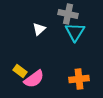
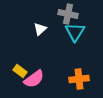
white triangle: moved 1 px right
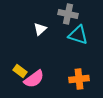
cyan triangle: moved 3 px right, 3 px down; rotated 45 degrees counterclockwise
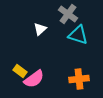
gray cross: rotated 24 degrees clockwise
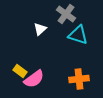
gray cross: moved 2 px left
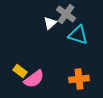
white triangle: moved 10 px right, 6 px up
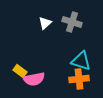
gray cross: moved 6 px right, 8 px down; rotated 18 degrees counterclockwise
white triangle: moved 5 px left
cyan triangle: moved 3 px right, 26 px down
pink semicircle: rotated 25 degrees clockwise
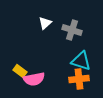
gray cross: moved 8 px down
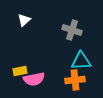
white triangle: moved 21 px left, 3 px up
cyan triangle: rotated 20 degrees counterclockwise
yellow rectangle: rotated 48 degrees counterclockwise
orange cross: moved 4 px left, 1 px down
